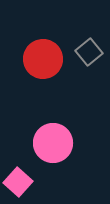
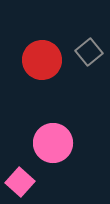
red circle: moved 1 px left, 1 px down
pink square: moved 2 px right
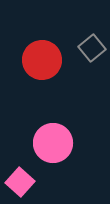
gray square: moved 3 px right, 4 px up
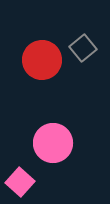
gray square: moved 9 px left
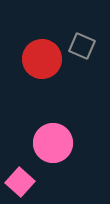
gray square: moved 1 px left, 2 px up; rotated 28 degrees counterclockwise
red circle: moved 1 px up
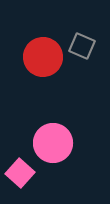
red circle: moved 1 px right, 2 px up
pink square: moved 9 px up
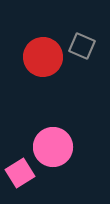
pink circle: moved 4 px down
pink square: rotated 16 degrees clockwise
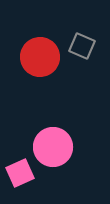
red circle: moved 3 px left
pink square: rotated 8 degrees clockwise
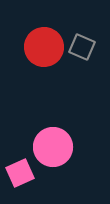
gray square: moved 1 px down
red circle: moved 4 px right, 10 px up
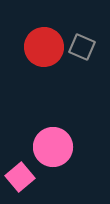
pink square: moved 4 px down; rotated 16 degrees counterclockwise
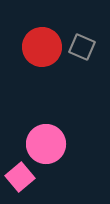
red circle: moved 2 px left
pink circle: moved 7 px left, 3 px up
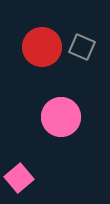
pink circle: moved 15 px right, 27 px up
pink square: moved 1 px left, 1 px down
